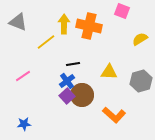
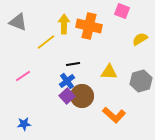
brown circle: moved 1 px down
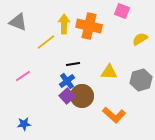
gray hexagon: moved 1 px up
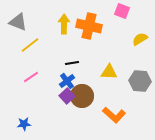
yellow line: moved 16 px left, 3 px down
black line: moved 1 px left, 1 px up
pink line: moved 8 px right, 1 px down
gray hexagon: moved 1 px left, 1 px down; rotated 20 degrees clockwise
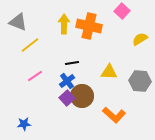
pink square: rotated 21 degrees clockwise
pink line: moved 4 px right, 1 px up
purple square: moved 2 px down
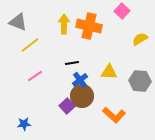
blue cross: moved 13 px right, 1 px up
purple square: moved 8 px down
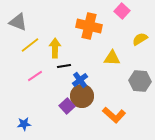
yellow arrow: moved 9 px left, 24 px down
black line: moved 8 px left, 3 px down
yellow triangle: moved 3 px right, 14 px up
